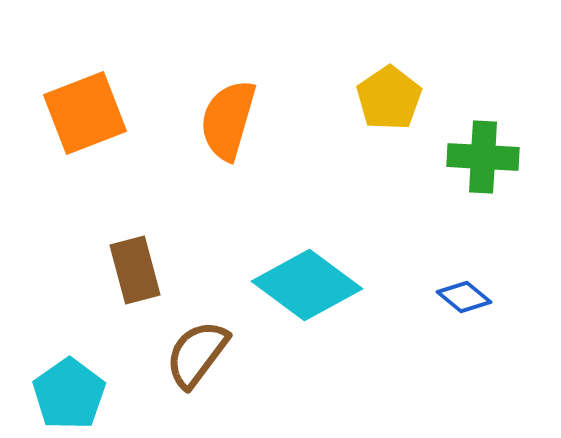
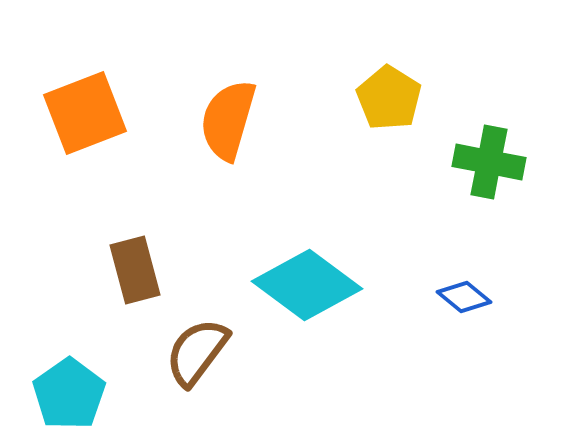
yellow pentagon: rotated 6 degrees counterclockwise
green cross: moved 6 px right, 5 px down; rotated 8 degrees clockwise
brown semicircle: moved 2 px up
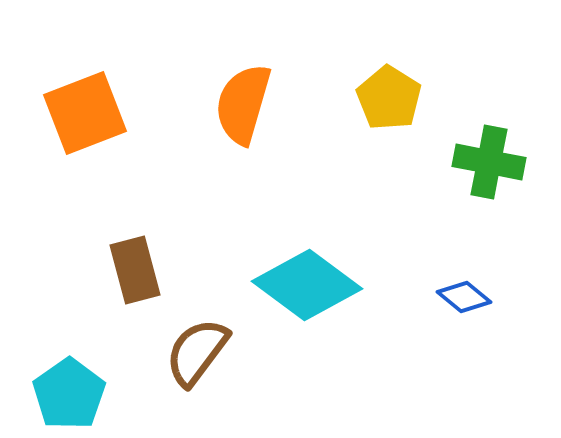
orange semicircle: moved 15 px right, 16 px up
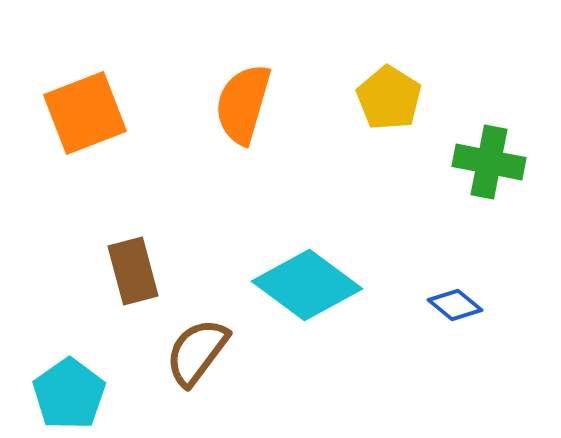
brown rectangle: moved 2 px left, 1 px down
blue diamond: moved 9 px left, 8 px down
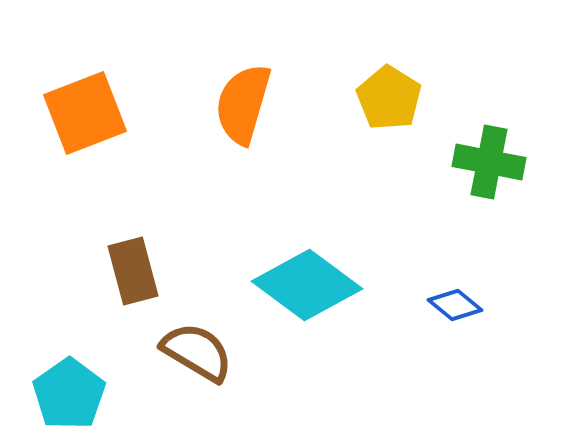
brown semicircle: rotated 84 degrees clockwise
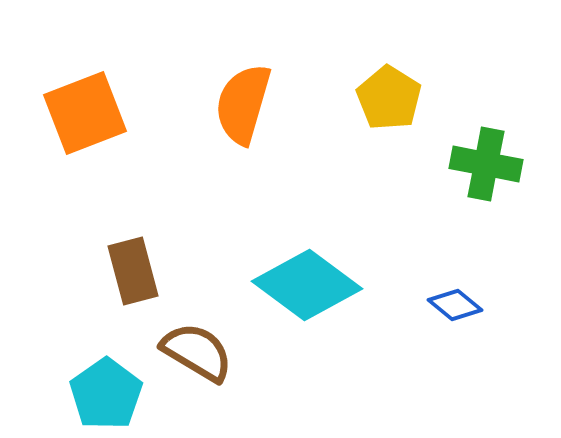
green cross: moved 3 px left, 2 px down
cyan pentagon: moved 37 px right
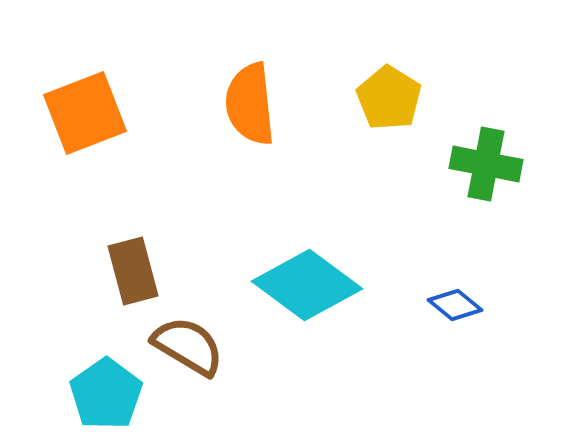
orange semicircle: moved 7 px right; rotated 22 degrees counterclockwise
brown semicircle: moved 9 px left, 6 px up
